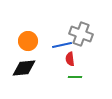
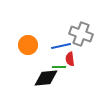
orange circle: moved 4 px down
blue line: moved 1 px left, 1 px down
black diamond: moved 22 px right, 10 px down
green line: moved 16 px left, 10 px up
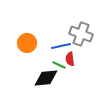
orange circle: moved 1 px left, 2 px up
green line: moved 2 px up; rotated 24 degrees clockwise
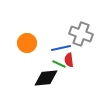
blue line: moved 2 px down
red semicircle: moved 1 px left, 1 px down
green line: moved 1 px up
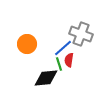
orange circle: moved 1 px down
blue line: moved 2 px right; rotated 30 degrees counterclockwise
red semicircle: rotated 16 degrees clockwise
green line: rotated 48 degrees clockwise
